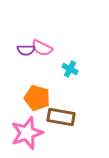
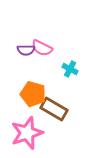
orange pentagon: moved 4 px left, 4 px up
brown rectangle: moved 7 px left, 8 px up; rotated 20 degrees clockwise
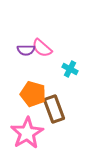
pink semicircle: rotated 15 degrees clockwise
brown rectangle: rotated 40 degrees clockwise
pink star: rotated 12 degrees counterclockwise
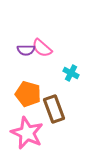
cyan cross: moved 1 px right, 4 px down
orange pentagon: moved 5 px left
pink star: rotated 16 degrees counterclockwise
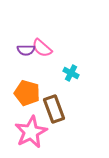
orange pentagon: moved 1 px left, 1 px up
pink star: moved 4 px right, 1 px up; rotated 20 degrees clockwise
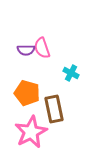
pink semicircle: rotated 30 degrees clockwise
brown rectangle: rotated 8 degrees clockwise
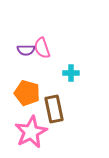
cyan cross: rotated 28 degrees counterclockwise
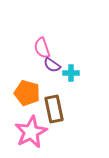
purple semicircle: moved 26 px right, 15 px down; rotated 36 degrees clockwise
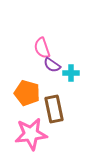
pink star: moved 2 px down; rotated 20 degrees clockwise
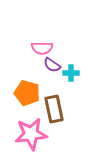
pink semicircle: rotated 70 degrees counterclockwise
